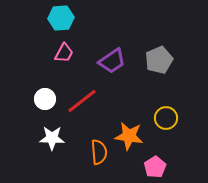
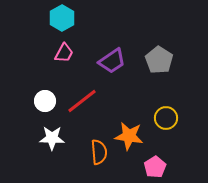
cyan hexagon: moved 1 px right; rotated 25 degrees counterclockwise
gray pentagon: rotated 16 degrees counterclockwise
white circle: moved 2 px down
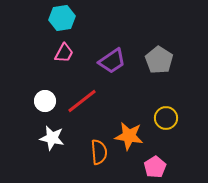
cyan hexagon: rotated 20 degrees clockwise
white star: rotated 10 degrees clockwise
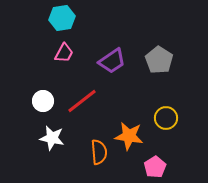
white circle: moved 2 px left
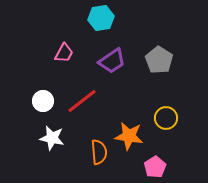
cyan hexagon: moved 39 px right
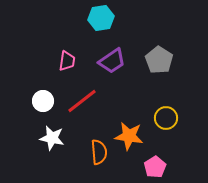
pink trapezoid: moved 3 px right, 8 px down; rotated 20 degrees counterclockwise
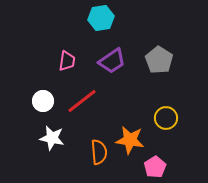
orange star: moved 1 px right, 4 px down
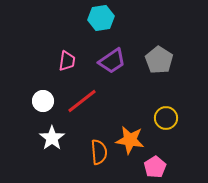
white star: rotated 25 degrees clockwise
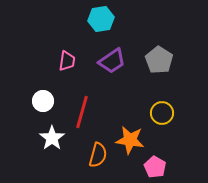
cyan hexagon: moved 1 px down
red line: moved 11 px down; rotated 36 degrees counterclockwise
yellow circle: moved 4 px left, 5 px up
orange semicircle: moved 1 px left, 3 px down; rotated 20 degrees clockwise
pink pentagon: rotated 10 degrees counterclockwise
